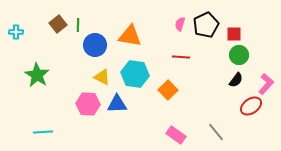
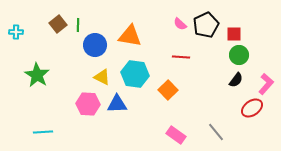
pink semicircle: rotated 64 degrees counterclockwise
red ellipse: moved 1 px right, 2 px down
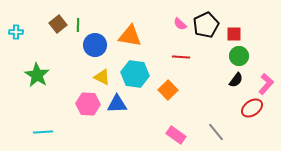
green circle: moved 1 px down
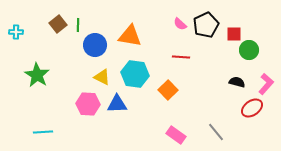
green circle: moved 10 px right, 6 px up
black semicircle: moved 1 px right, 2 px down; rotated 112 degrees counterclockwise
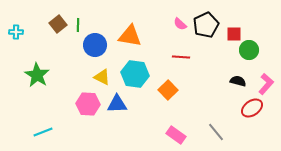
black semicircle: moved 1 px right, 1 px up
cyan line: rotated 18 degrees counterclockwise
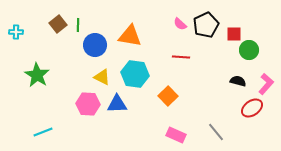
orange square: moved 6 px down
pink rectangle: rotated 12 degrees counterclockwise
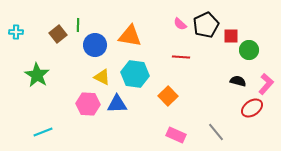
brown square: moved 10 px down
red square: moved 3 px left, 2 px down
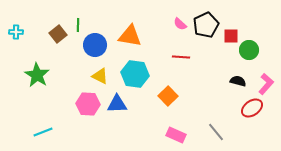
yellow triangle: moved 2 px left, 1 px up
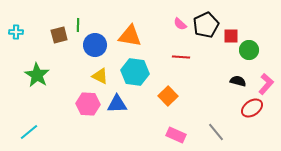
brown square: moved 1 px right, 1 px down; rotated 24 degrees clockwise
cyan hexagon: moved 2 px up
cyan line: moved 14 px left; rotated 18 degrees counterclockwise
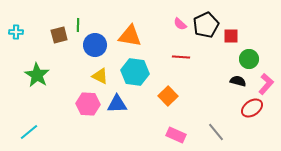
green circle: moved 9 px down
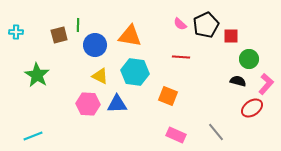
orange square: rotated 24 degrees counterclockwise
cyan line: moved 4 px right, 4 px down; rotated 18 degrees clockwise
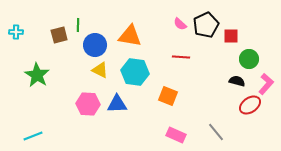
yellow triangle: moved 6 px up
black semicircle: moved 1 px left
red ellipse: moved 2 px left, 3 px up
